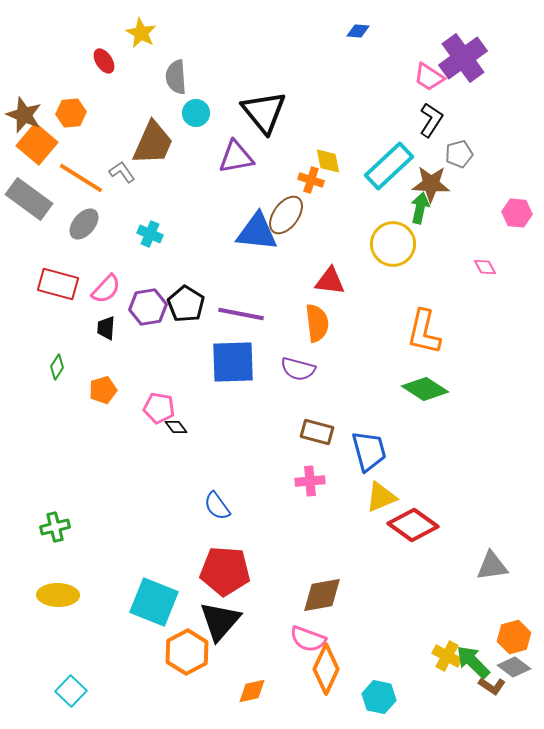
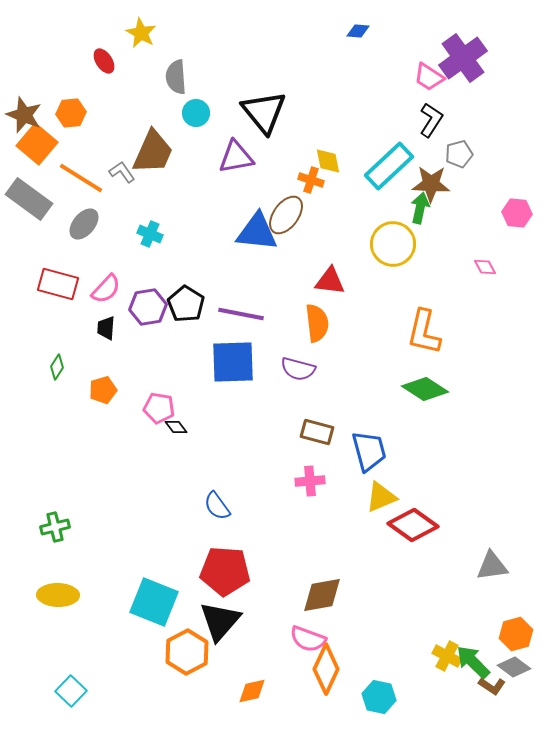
brown trapezoid at (153, 143): moved 9 px down
orange hexagon at (514, 637): moved 2 px right, 3 px up
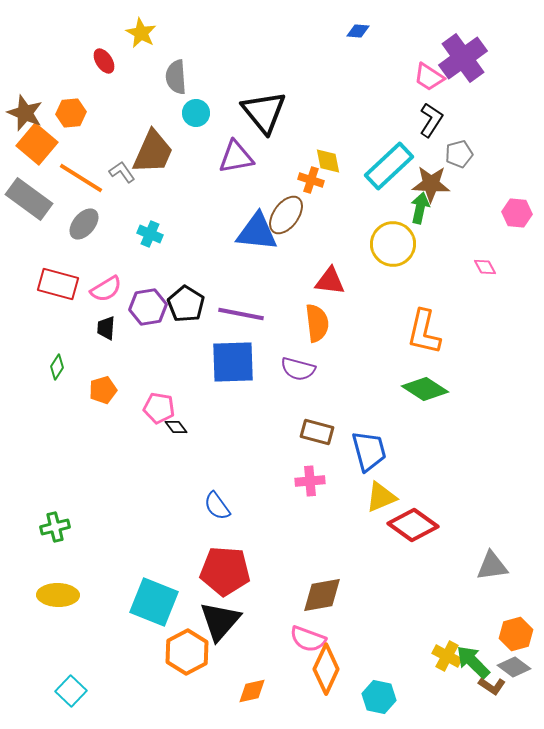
brown star at (24, 115): moved 1 px right, 2 px up
pink semicircle at (106, 289): rotated 16 degrees clockwise
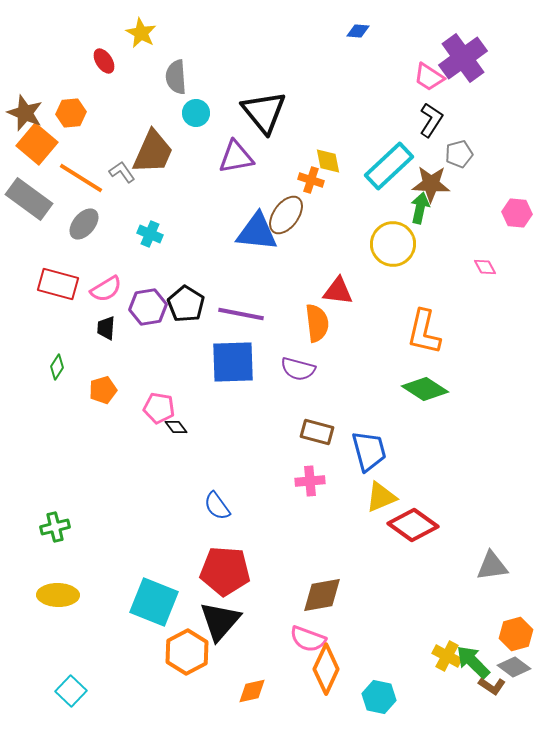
red triangle at (330, 281): moved 8 px right, 10 px down
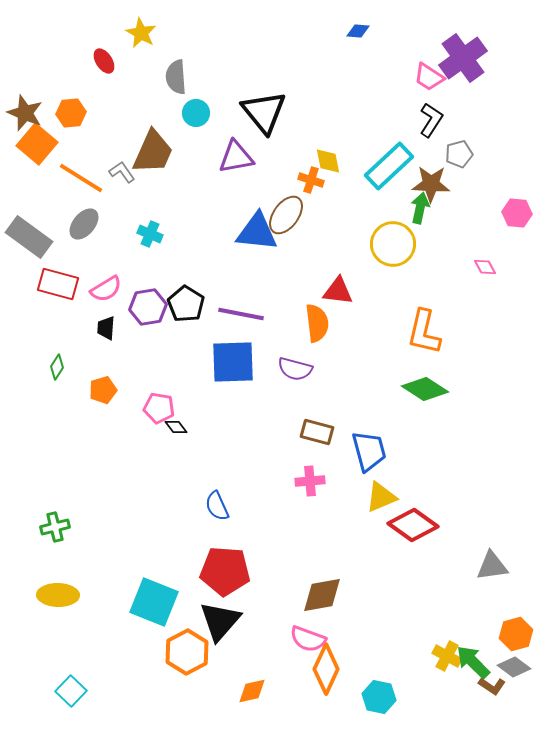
gray rectangle at (29, 199): moved 38 px down
purple semicircle at (298, 369): moved 3 px left
blue semicircle at (217, 506): rotated 12 degrees clockwise
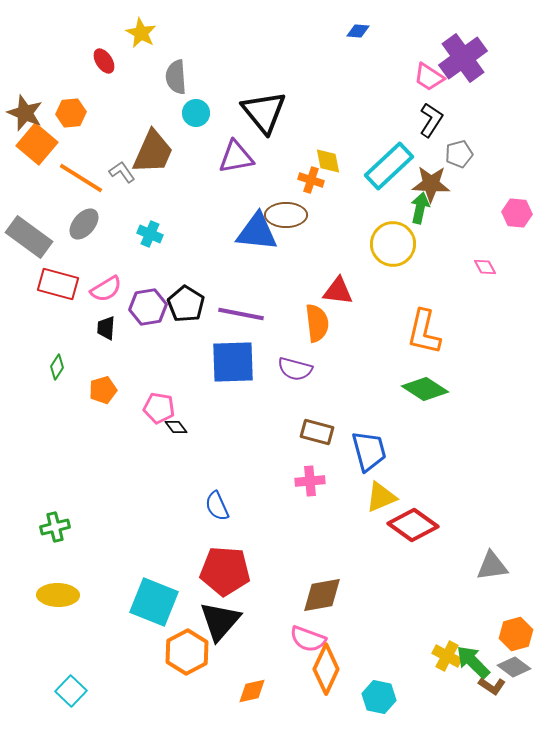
brown ellipse at (286, 215): rotated 54 degrees clockwise
